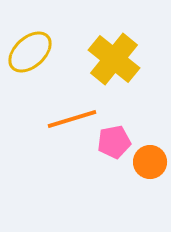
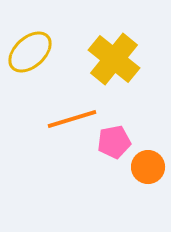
orange circle: moved 2 px left, 5 px down
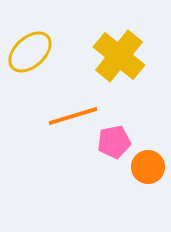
yellow cross: moved 5 px right, 3 px up
orange line: moved 1 px right, 3 px up
